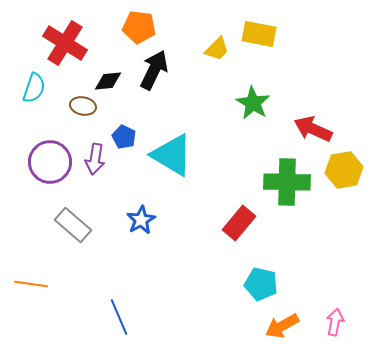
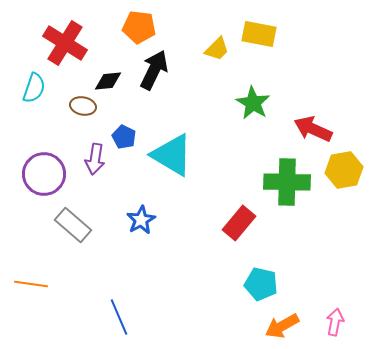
purple circle: moved 6 px left, 12 px down
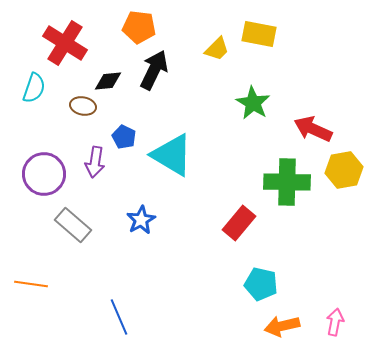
purple arrow: moved 3 px down
orange arrow: rotated 16 degrees clockwise
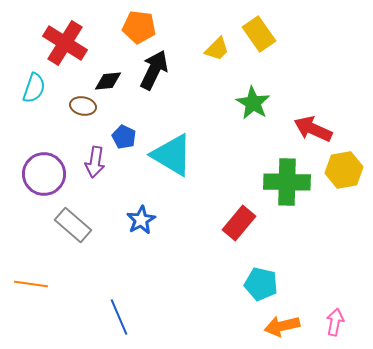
yellow rectangle: rotated 44 degrees clockwise
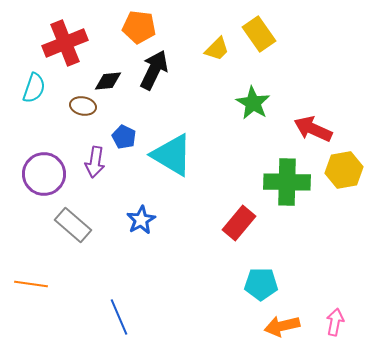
red cross: rotated 36 degrees clockwise
cyan pentagon: rotated 12 degrees counterclockwise
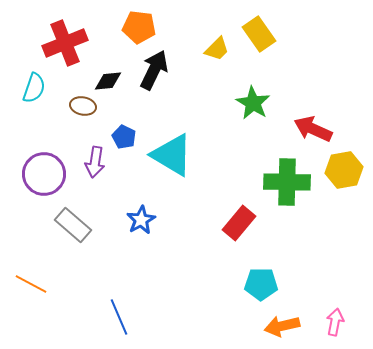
orange line: rotated 20 degrees clockwise
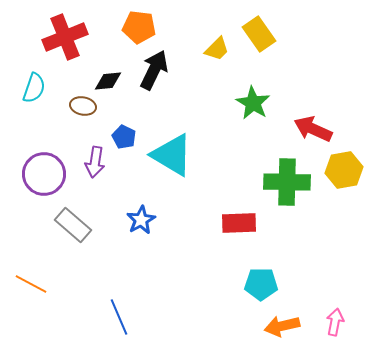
red cross: moved 6 px up
red rectangle: rotated 48 degrees clockwise
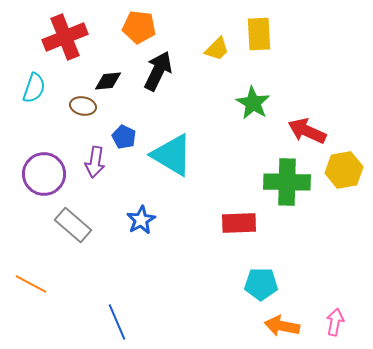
yellow rectangle: rotated 32 degrees clockwise
black arrow: moved 4 px right, 1 px down
red arrow: moved 6 px left, 2 px down
blue line: moved 2 px left, 5 px down
orange arrow: rotated 24 degrees clockwise
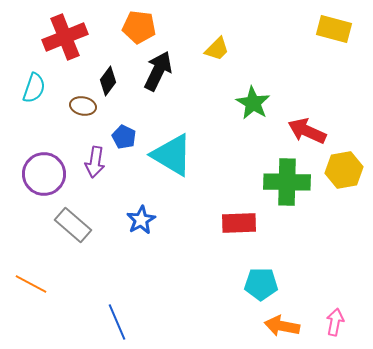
yellow rectangle: moved 75 px right, 5 px up; rotated 72 degrees counterclockwise
black diamond: rotated 48 degrees counterclockwise
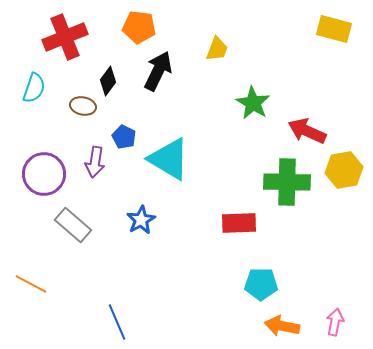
yellow trapezoid: rotated 24 degrees counterclockwise
cyan triangle: moved 3 px left, 4 px down
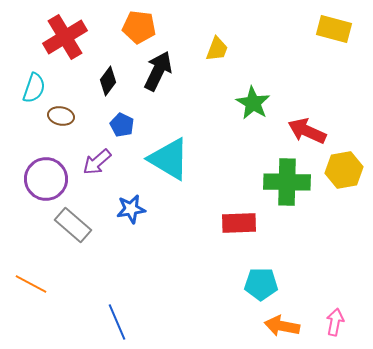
red cross: rotated 9 degrees counterclockwise
brown ellipse: moved 22 px left, 10 px down
blue pentagon: moved 2 px left, 12 px up
purple arrow: moved 2 px right; rotated 40 degrees clockwise
purple circle: moved 2 px right, 5 px down
blue star: moved 10 px left, 11 px up; rotated 20 degrees clockwise
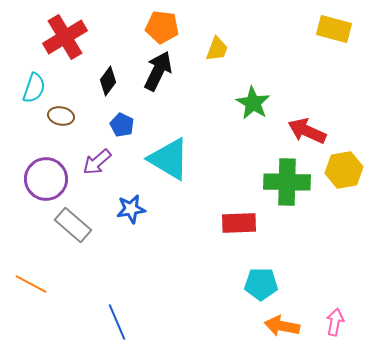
orange pentagon: moved 23 px right
